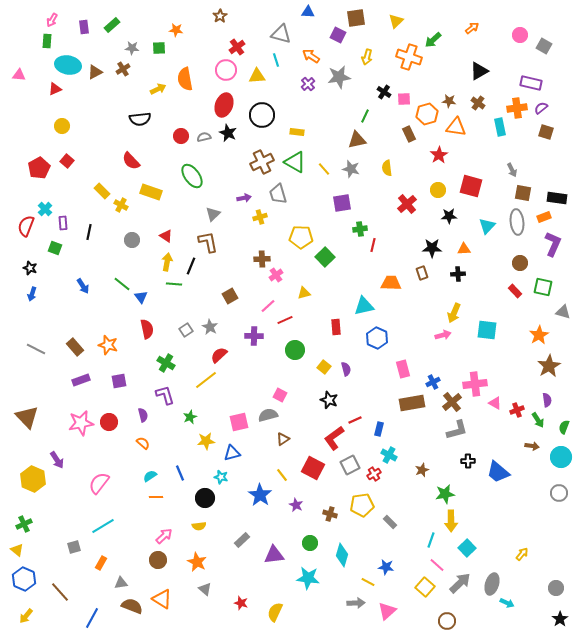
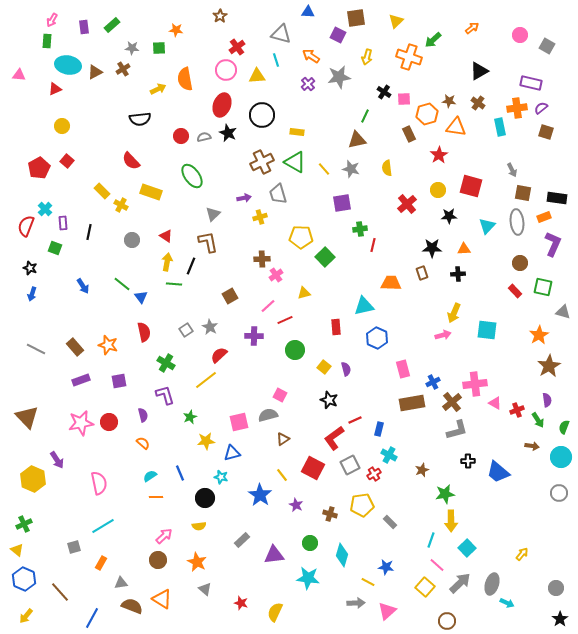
gray square at (544, 46): moved 3 px right
red ellipse at (224, 105): moved 2 px left
red semicircle at (147, 329): moved 3 px left, 3 px down
pink semicircle at (99, 483): rotated 130 degrees clockwise
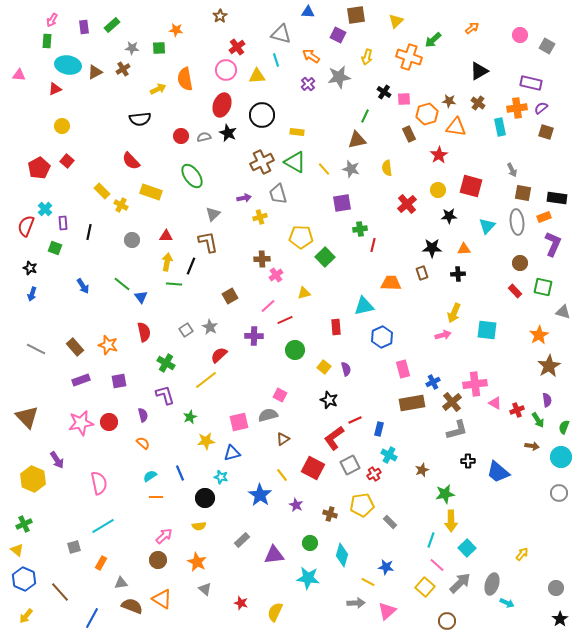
brown square at (356, 18): moved 3 px up
red triangle at (166, 236): rotated 32 degrees counterclockwise
blue hexagon at (377, 338): moved 5 px right, 1 px up; rotated 10 degrees clockwise
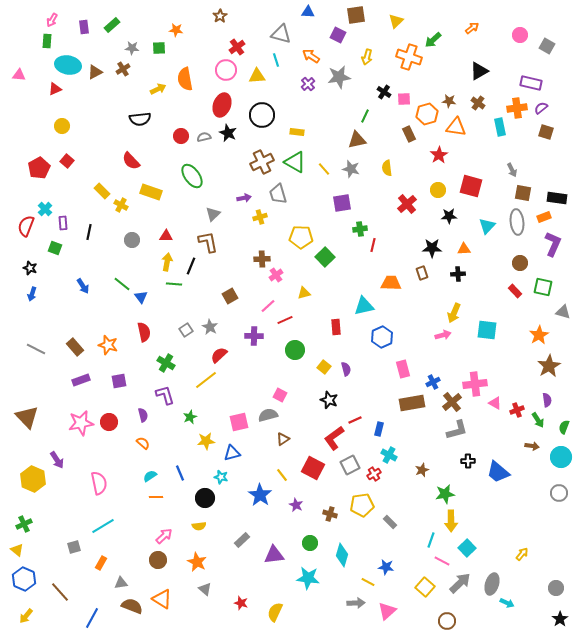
pink line at (437, 565): moved 5 px right, 4 px up; rotated 14 degrees counterclockwise
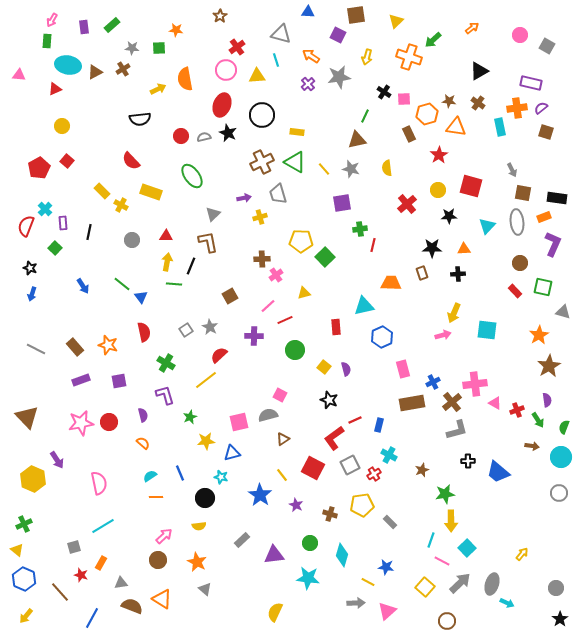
yellow pentagon at (301, 237): moved 4 px down
green square at (55, 248): rotated 24 degrees clockwise
blue rectangle at (379, 429): moved 4 px up
red star at (241, 603): moved 160 px left, 28 px up
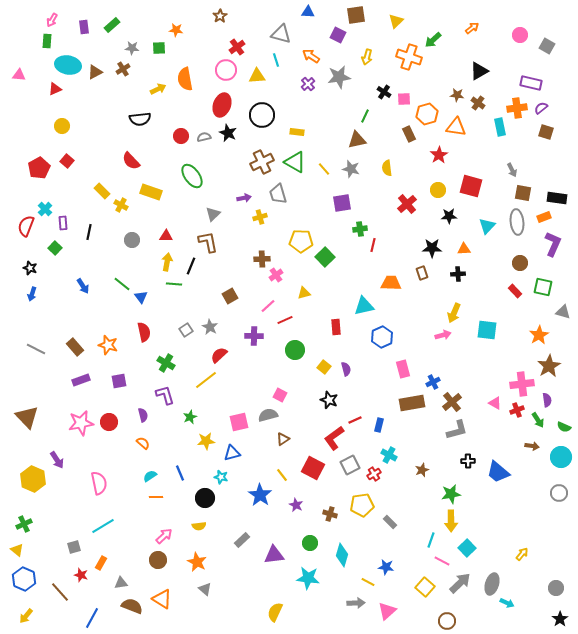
brown star at (449, 101): moved 8 px right, 6 px up
pink cross at (475, 384): moved 47 px right
green semicircle at (564, 427): rotated 88 degrees counterclockwise
green star at (445, 494): moved 6 px right
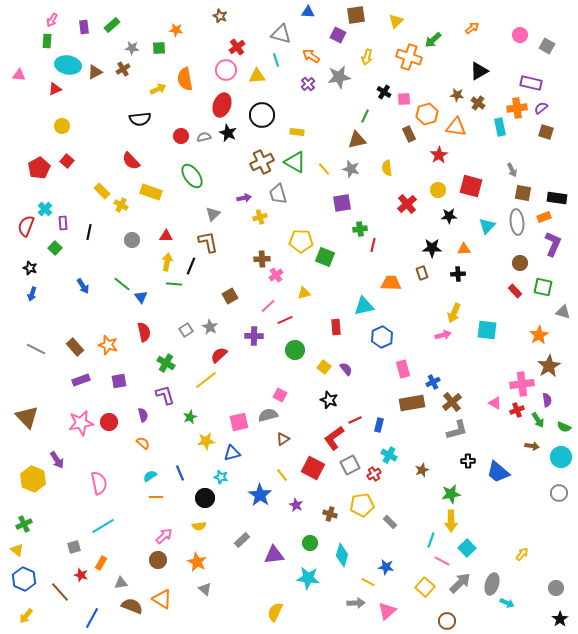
brown star at (220, 16): rotated 16 degrees counterclockwise
green square at (325, 257): rotated 24 degrees counterclockwise
purple semicircle at (346, 369): rotated 24 degrees counterclockwise
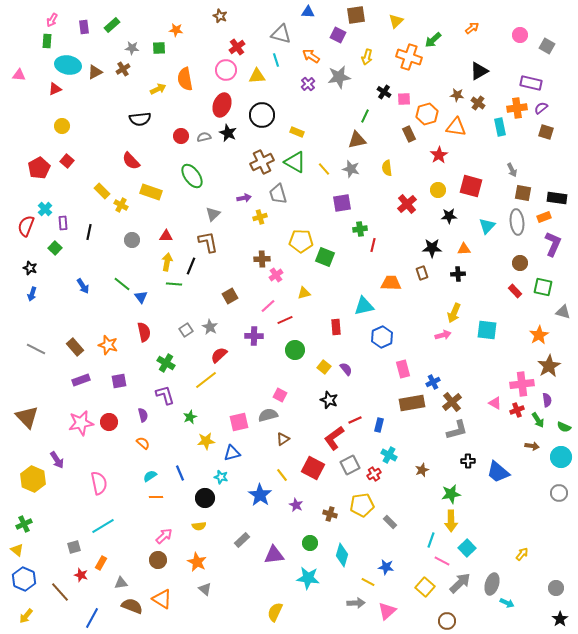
yellow rectangle at (297, 132): rotated 16 degrees clockwise
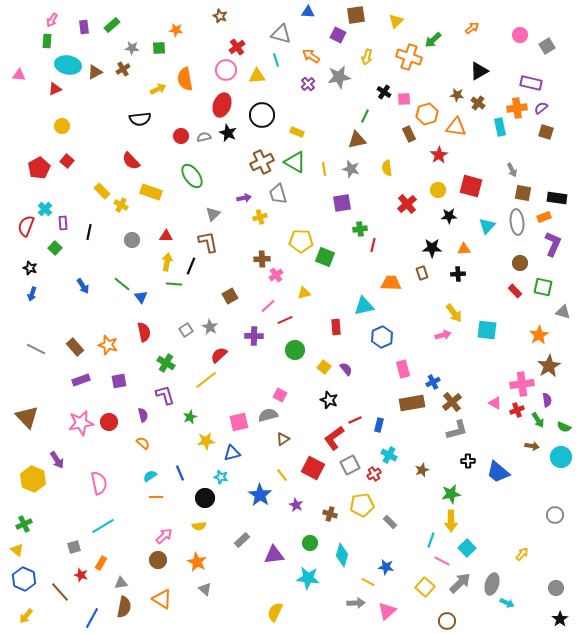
gray square at (547, 46): rotated 28 degrees clockwise
yellow line at (324, 169): rotated 32 degrees clockwise
yellow arrow at (454, 313): rotated 60 degrees counterclockwise
gray circle at (559, 493): moved 4 px left, 22 px down
brown semicircle at (132, 606): moved 8 px left, 1 px down; rotated 80 degrees clockwise
